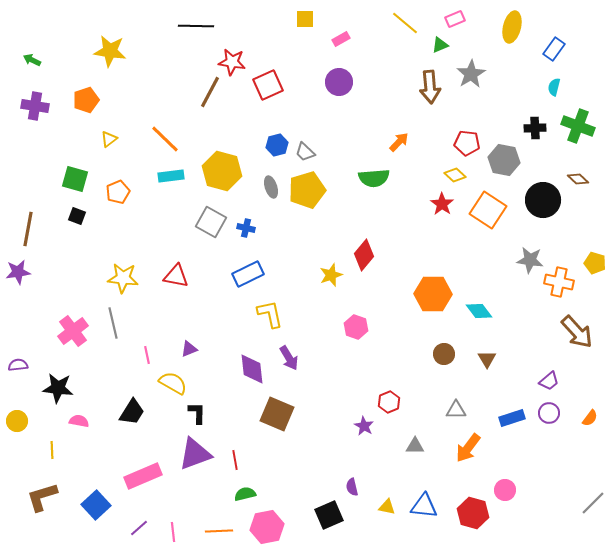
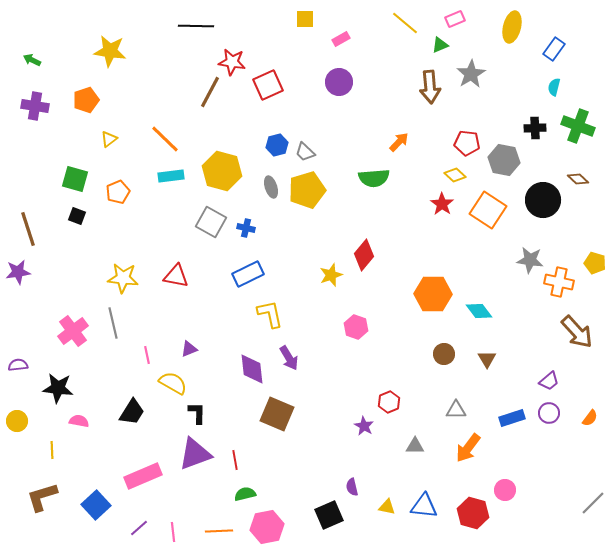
brown line at (28, 229): rotated 28 degrees counterclockwise
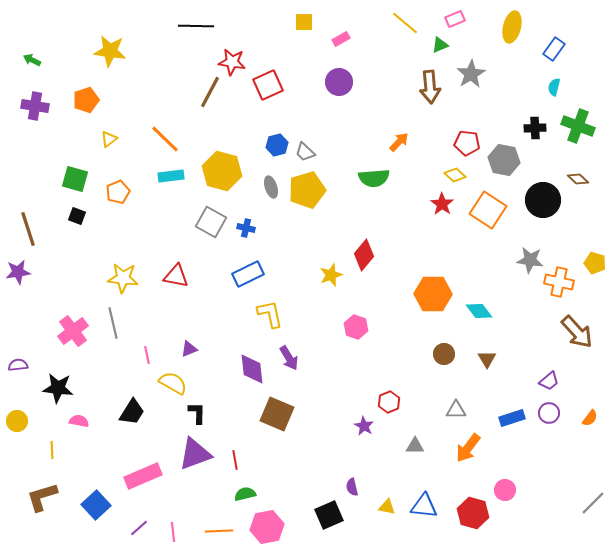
yellow square at (305, 19): moved 1 px left, 3 px down
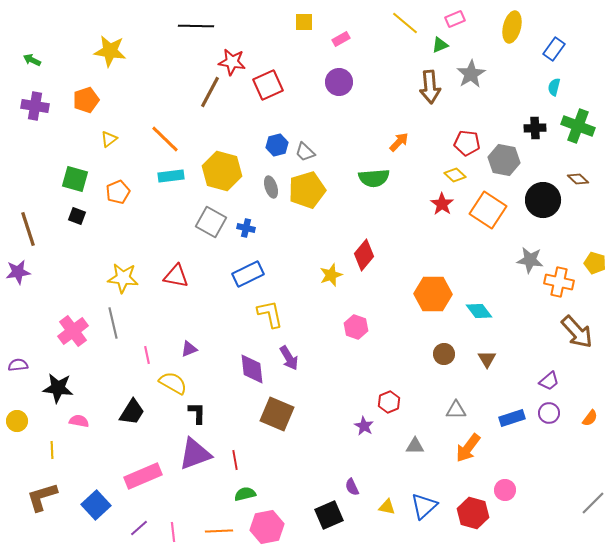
purple semicircle at (352, 487): rotated 12 degrees counterclockwise
blue triangle at (424, 506): rotated 48 degrees counterclockwise
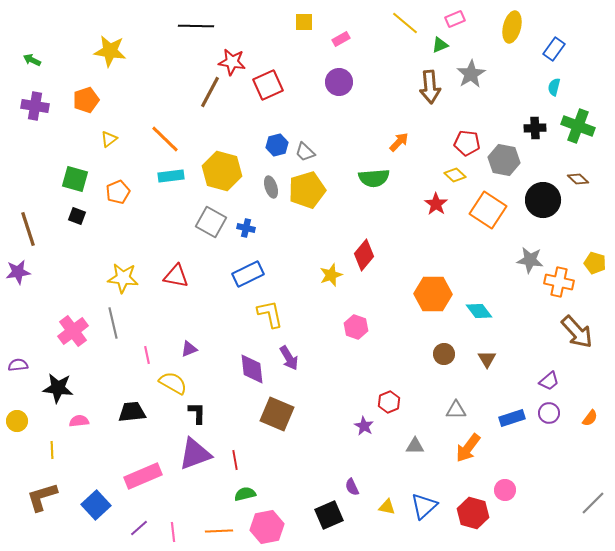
red star at (442, 204): moved 6 px left
black trapezoid at (132, 412): rotated 128 degrees counterclockwise
pink semicircle at (79, 421): rotated 18 degrees counterclockwise
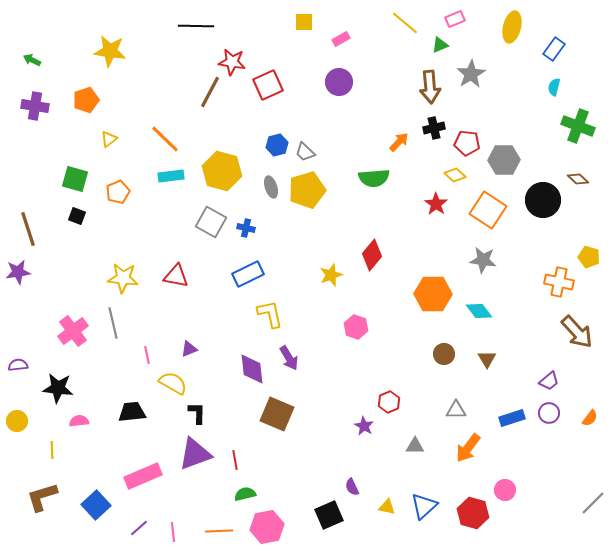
black cross at (535, 128): moved 101 px left; rotated 10 degrees counterclockwise
gray hexagon at (504, 160): rotated 12 degrees counterclockwise
red diamond at (364, 255): moved 8 px right
gray star at (530, 260): moved 47 px left
yellow pentagon at (595, 263): moved 6 px left, 6 px up
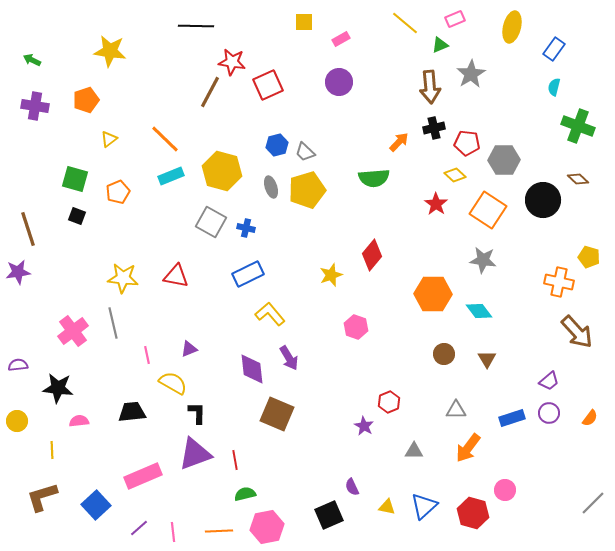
cyan rectangle at (171, 176): rotated 15 degrees counterclockwise
yellow L-shape at (270, 314): rotated 28 degrees counterclockwise
gray triangle at (415, 446): moved 1 px left, 5 px down
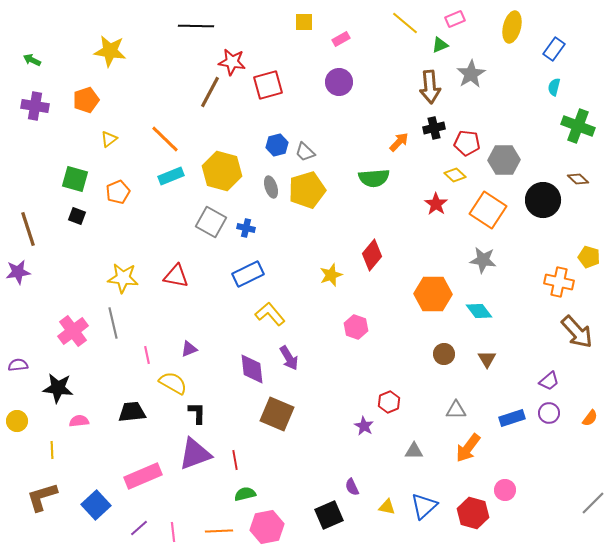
red square at (268, 85): rotated 8 degrees clockwise
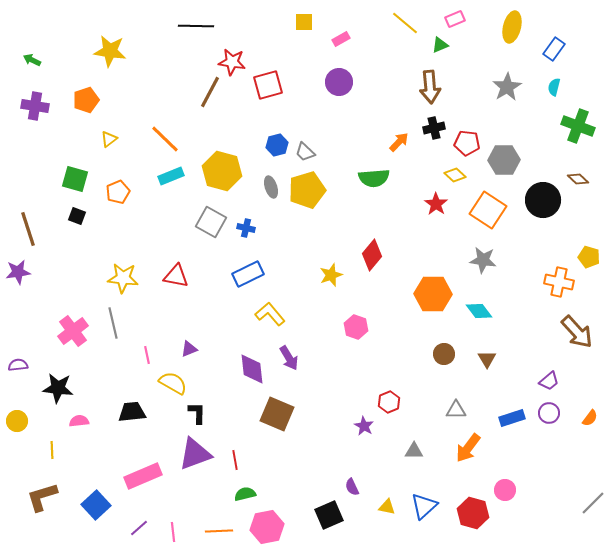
gray star at (471, 74): moved 36 px right, 13 px down
